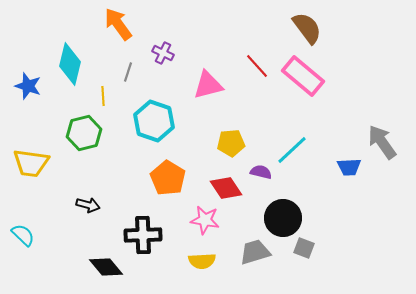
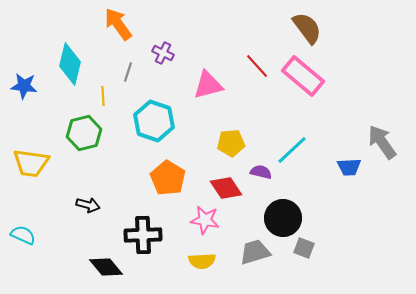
blue star: moved 4 px left; rotated 12 degrees counterclockwise
cyan semicircle: rotated 20 degrees counterclockwise
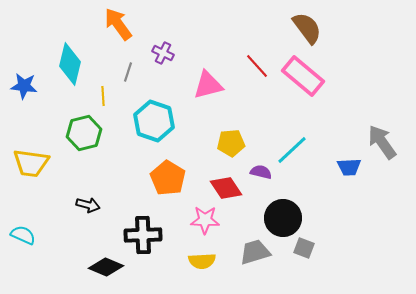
pink star: rotated 8 degrees counterclockwise
black diamond: rotated 28 degrees counterclockwise
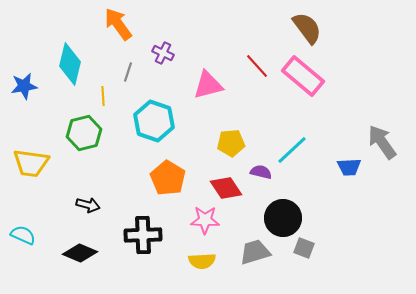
blue star: rotated 16 degrees counterclockwise
black diamond: moved 26 px left, 14 px up
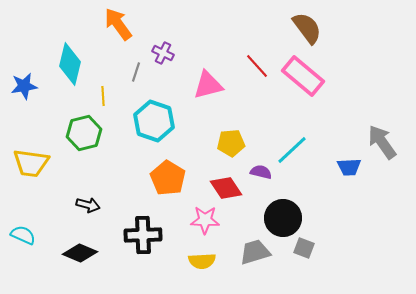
gray line: moved 8 px right
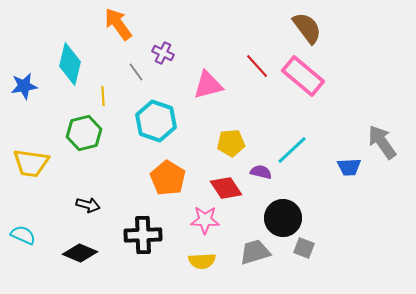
gray line: rotated 54 degrees counterclockwise
cyan hexagon: moved 2 px right
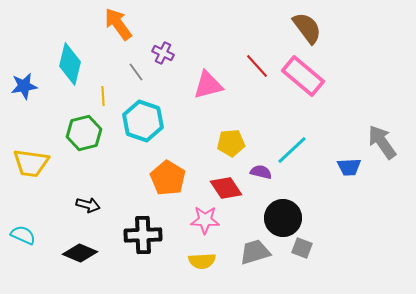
cyan hexagon: moved 13 px left
gray square: moved 2 px left
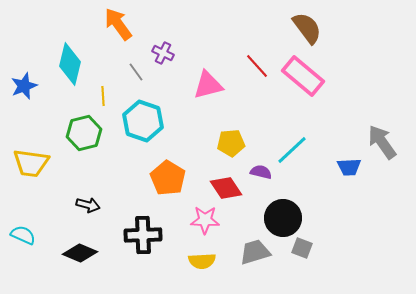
blue star: rotated 12 degrees counterclockwise
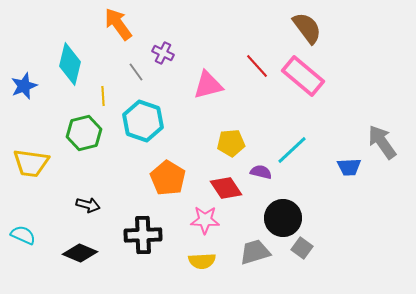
gray square: rotated 15 degrees clockwise
